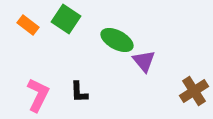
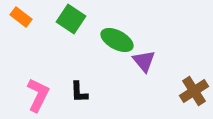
green square: moved 5 px right
orange rectangle: moved 7 px left, 8 px up
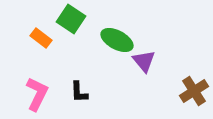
orange rectangle: moved 20 px right, 21 px down
pink L-shape: moved 1 px left, 1 px up
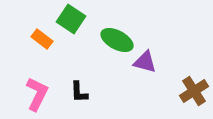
orange rectangle: moved 1 px right, 1 px down
purple triangle: moved 1 px right, 1 px down; rotated 35 degrees counterclockwise
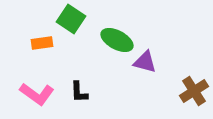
orange rectangle: moved 4 px down; rotated 45 degrees counterclockwise
pink L-shape: rotated 100 degrees clockwise
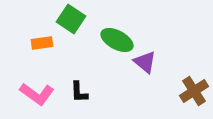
purple triangle: rotated 25 degrees clockwise
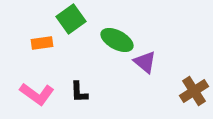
green square: rotated 20 degrees clockwise
